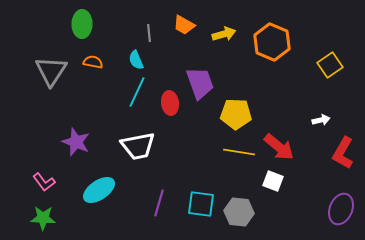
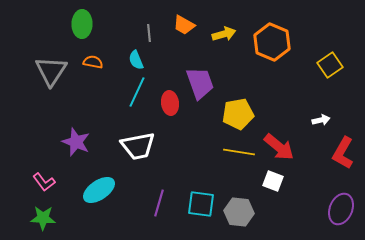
yellow pentagon: moved 2 px right; rotated 12 degrees counterclockwise
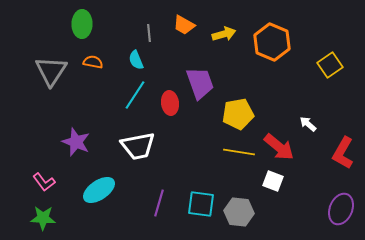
cyan line: moved 2 px left, 3 px down; rotated 8 degrees clockwise
white arrow: moved 13 px left, 4 px down; rotated 126 degrees counterclockwise
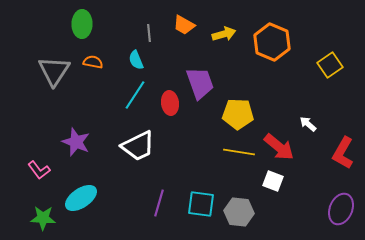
gray triangle: moved 3 px right
yellow pentagon: rotated 12 degrees clockwise
white trapezoid: rotated 15 degrees counterclockwise
pink L-shape: moved 5 px left, 12 px up
cyan ellipse: moved 18 px left, 8 px down
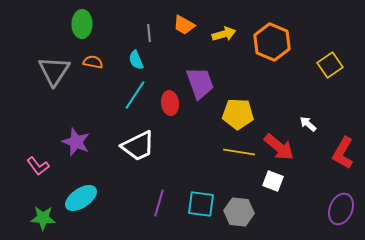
pink L-shape: moved 1 px left, 4 px up
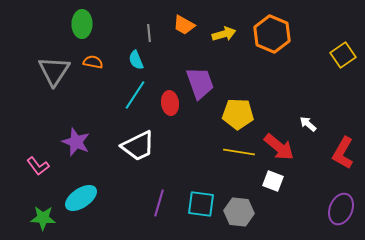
orange hexagon: moved 8 px up
yellow square: moved 13 px right, 10 px up
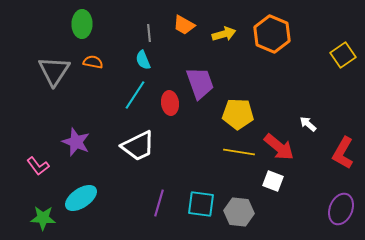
cyan semicircle: moved 7 px right
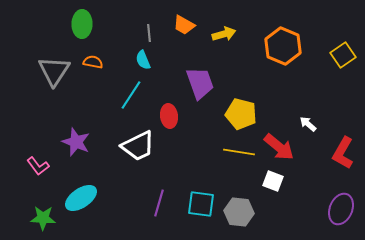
orange hexagon: moved 11 px right, 12 px down
cyan line: moved 4 px left
red ellipse: moved 1 px left, 13 px down
yellow pentagon: moved 3 px right; rotated 12 degrees clockwise
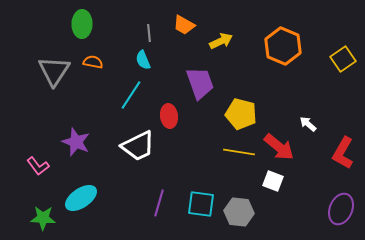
yellow arrow: moved 3 px left, 7 px down; rotated 10 degrees counterclockwise
yellow square: moved 4 px down
